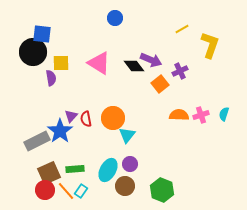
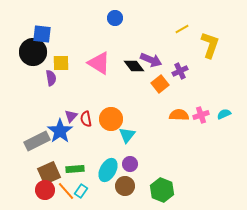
cyan semicircle: rotated 48 degrees clockwise
orange circle: moved 2 px left, 1 px down
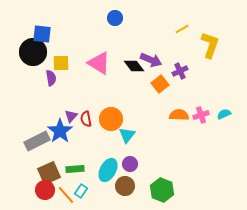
orange line: moved 4 px down
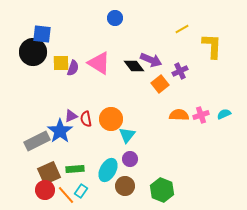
yellow L-shape: moved 2 px right, 1 px down; rotated 16 degrees counterclockwise
purple semicircle: moved 22 px right, 10 px up; rotated 28 degrees clockwise
purple triangle: rotated 24 degrees clockwise
purple circle: moved 5 px up
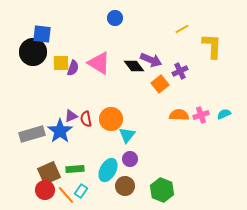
gray rectangle: moved 5 px left, 7 px up; rotated 10 degrees clockwise
